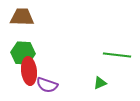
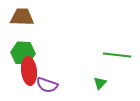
green triangle: rotated 24 degrees counterclockwise
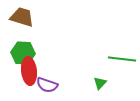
brown trapezoid: rotated 15 degrees clockwise
green line: moved 5 px right, 4 px down
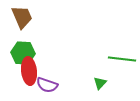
brown trapezoid: rotated 50 degrees clockwise
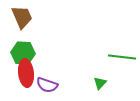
green line: moved 2 px up
red ellipse: moved 3 px left, 2 px down
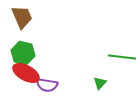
green hexagon: rotated 10 degrees clockwise
red ellipse: rotated 56 degrees counterclockwise
purple semicircle: rotated 10 degrees counterclockwise
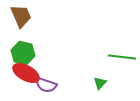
brown trapezoid: moved 1 px left, 1 px up
purple semicircle: moved 1 px left; rotated 10 degrees clockwise
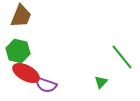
brown trapezoid: rotated 45 degrees clockwise
green hexagon: moved 5 px left, 2 px up
green line: rotated 44 degrees clockwise
green triangle: moved 1 px right, 1 px up
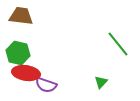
brown trapezoid: rotated 105 degrees counterclockwise
green hexagon: moved 2 px down
green line: moved 4 px left, 13 px up
red ellipse: rotated 20 degrees counterclockwise
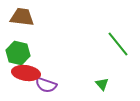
brown trapezoid: moved 1 px right, 1 px down
green triangle: moved 1 px right, 2 px down; rotated 24 degrees counterclockwise
